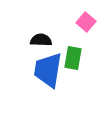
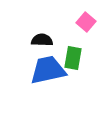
black semicircle: moved 1 px right
blue trapezoid: rotated 69 degrees clockwise
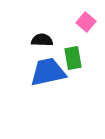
green rectangle: rotated 20 degrees counterclockwise
blue trapezoid: moved 2 px down
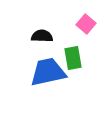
pink square: moved 2 px down
black semicircle: moved 4 px up
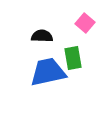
pink square: moved 1 px left, 1 px up
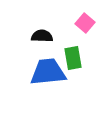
blue trapezoid: rotated 6 degrees clockwise
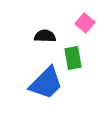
black semicircle: moved 3 px right
blue trapezoid: moved 2 px left, 11 px down; rotated 141 degrees clockwise
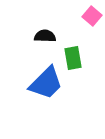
pink square: moved 7 px right, 7 px up
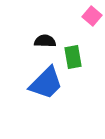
black semicircle: moved 5 px down
green rectangle: moved 1 px up
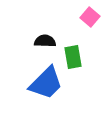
pink square: moved 2 px left, 1 px down
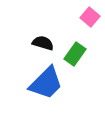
black semicircle: moved 2 px left, 2 px down; rotated 15 degrees clockwise
green rectangle: moved 2 px right, 3 px up; rotated 45 degrees clockwise
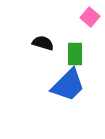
green rectangle: rotated 35 degrees counterclockwise
blue trapezoid: moved 22 px right, 2 px down
